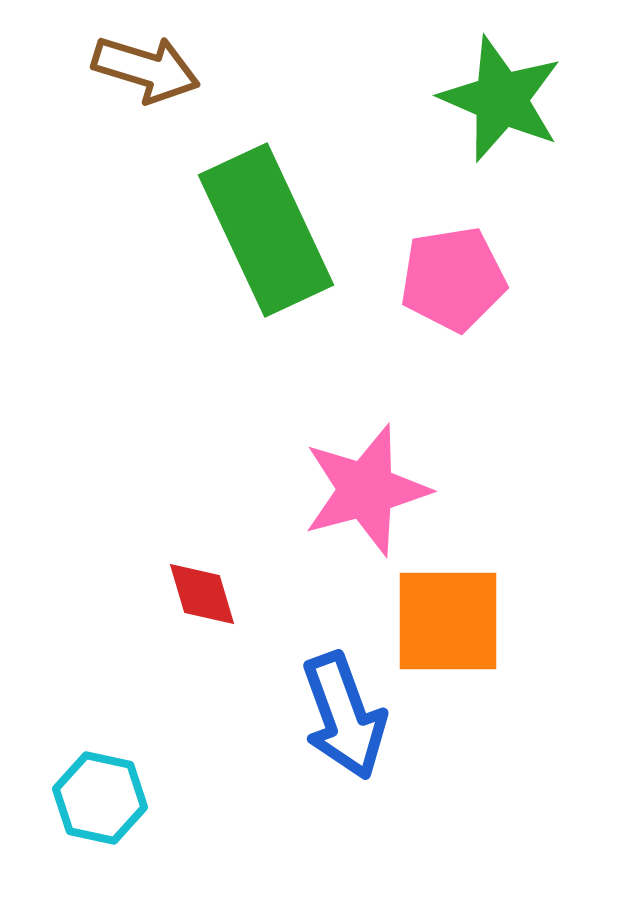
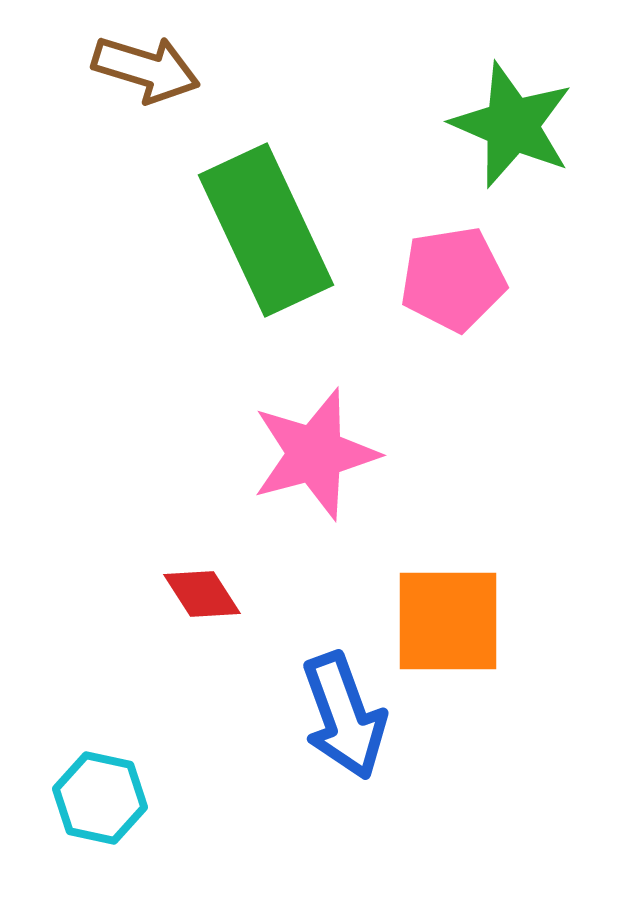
green star: moved 11 px right, 26 px down
pink star: moved 51 px left, 36 px up
red diamond: rotated 16 degrees counterclockwise
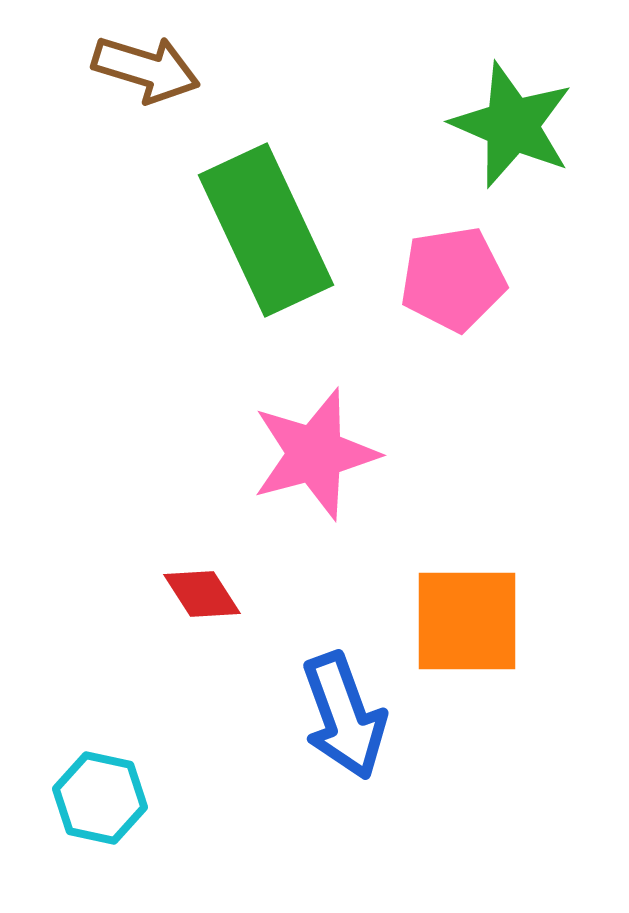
orange square: moved 19 px right
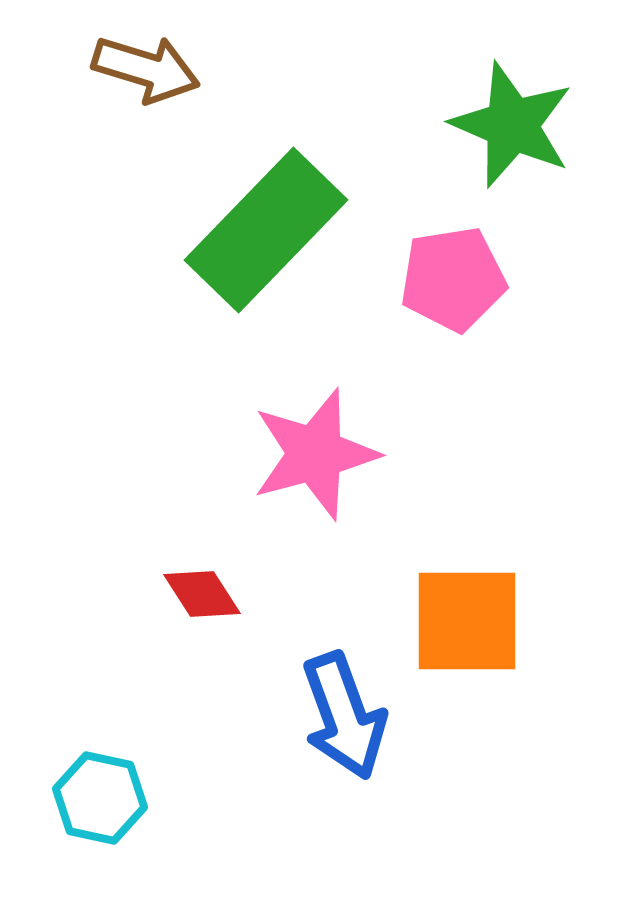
green rectangle: rotated 69 degrees clockwise
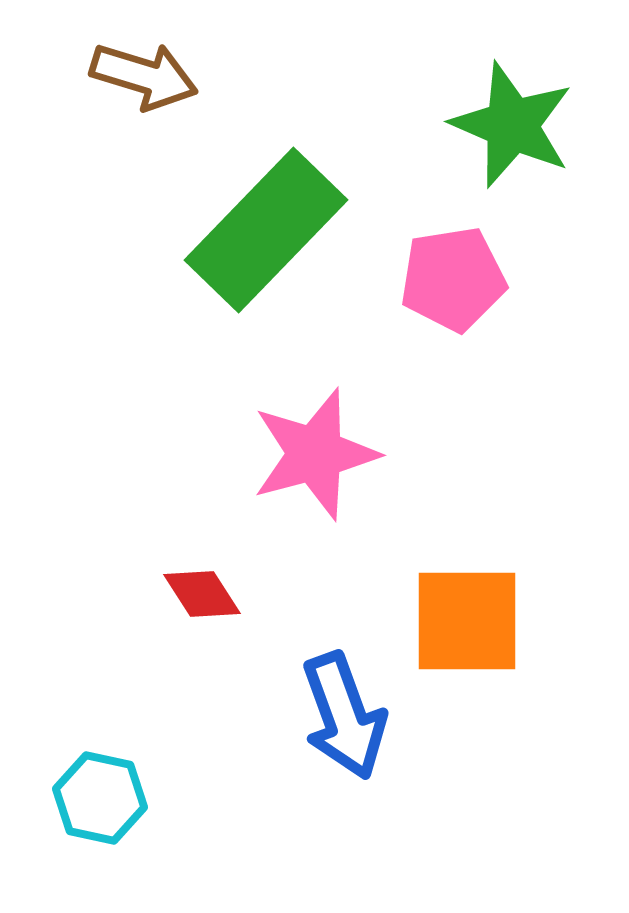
brown arrow: moved 2 px left, 7 px down
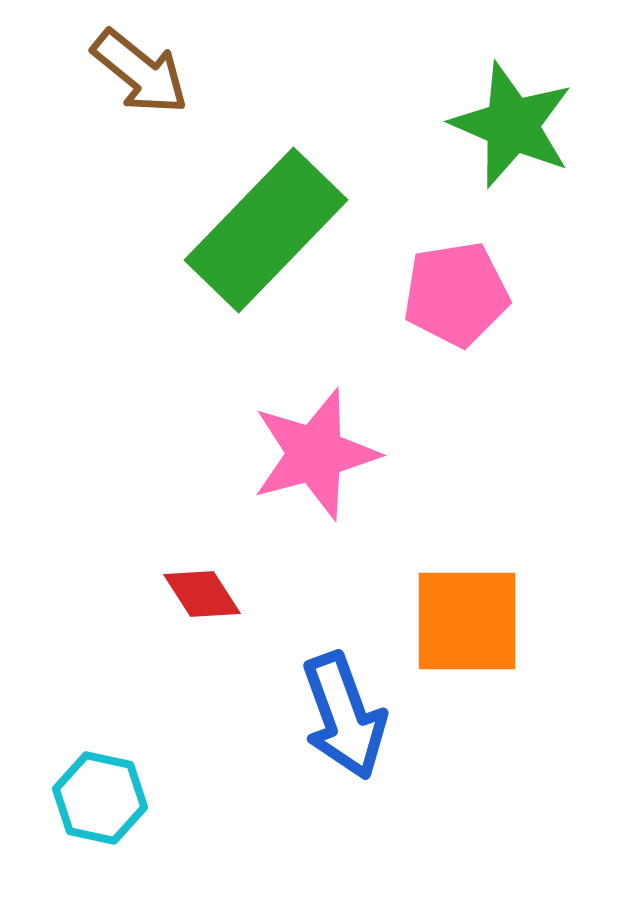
brown arrow: moved 4 px left, 4 px up; rotated 22 degrees clockwise
pink pentagon: moved 3 px right, 15 px down
